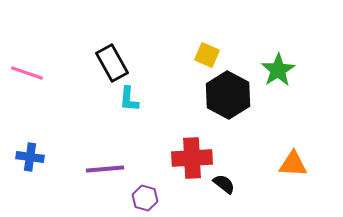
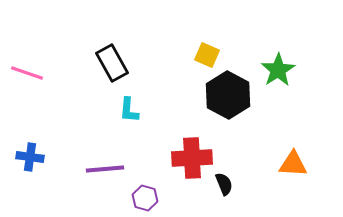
cyan L-shape: moved 11 px down
black semicircle: rotated 30 degrees clockwise
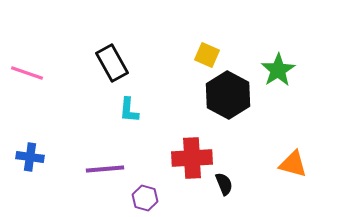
orange triangle: rotated 12 degrees clockwise
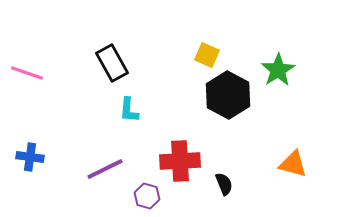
red cross: moved 12 px left, 3 px down
purple line: rotated 21 degrees counterclockwise
purple hexagon: moved 2 px right, 2 px up
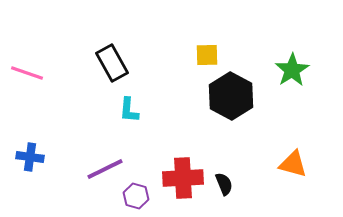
yellow square: rotated 25 degrees counterclockwise
green star: moved 14 px right
black hexagon: moved 3 px right, 1 px down
red cross: moved 3 px right, 17 px down
purple hexagon: moved 11 px left
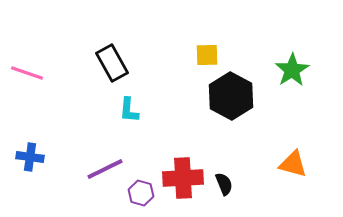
purple hexagon: moved 5 px right, 3 px up
